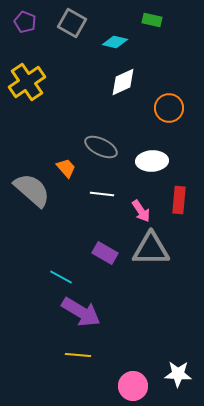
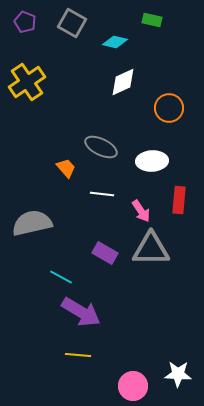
gray semicircle: moved 33 px down; rotated 54 degrees counterclockwise
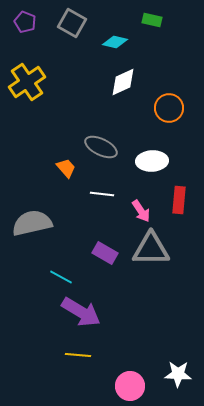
pink circle: moved 3 px left
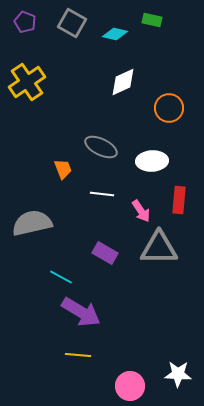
cyan diamond: moved 8 px up
orange trapezoid: moved 3 px left, 1 px down; rotated 20 degrees clockwise
gray triangle: moved 8 px right, 1 px up
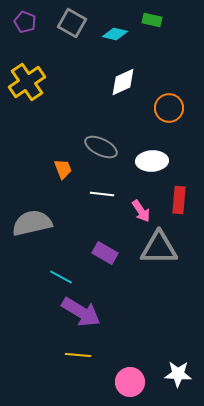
pink circle: moved 4 px up
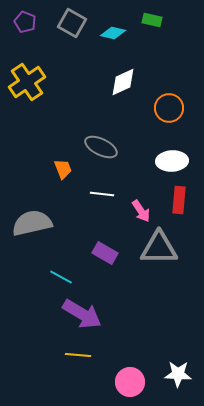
cyan diamond: moved 2 px left, 1 px up
white ellipse: moved 20 px right
purple arrow: moved 1 px right, 2 px down
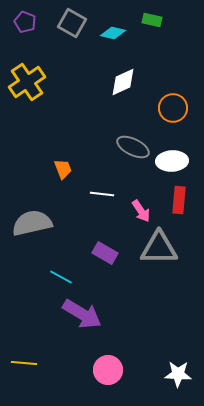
orange circle: moved 4 px right
gray ellipse: moved 32 px right
yellow line: moved 54 px left, 8 px down
pink circle: moved 22 px left, 12 px up
